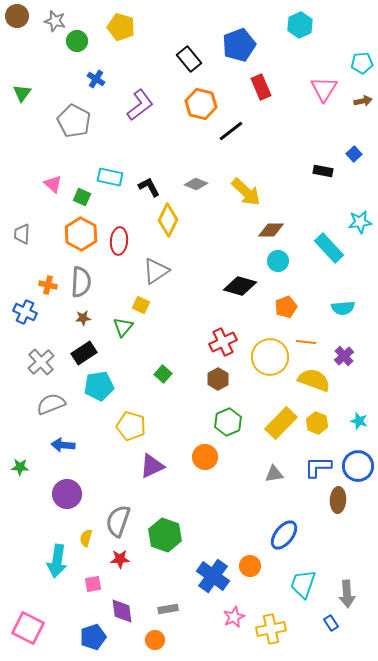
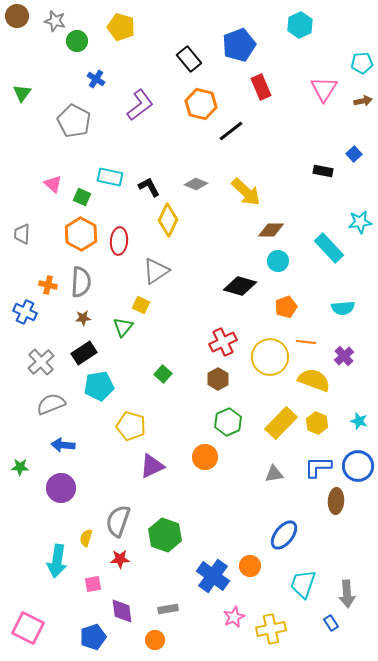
purple circle at (67, 494): moved 6 px left, 6 px up
brown ellipse at (338, 500): moved 2 px left, 1 px down
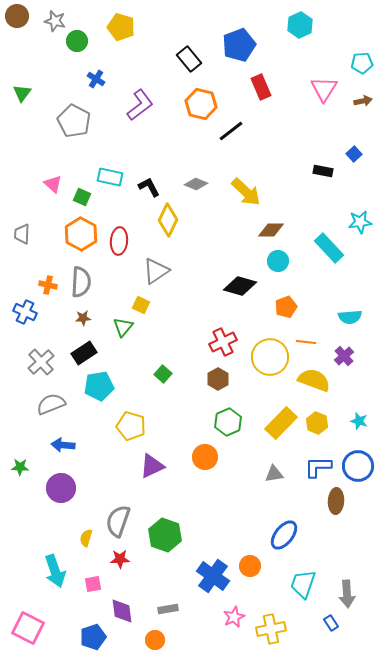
cyan semicircle at (343, 308): moved 7 px right, 9 px down
cyan arrow at (57, 561): moved 2 px left, 10 px down; rotated 28 degrees counterclockwise
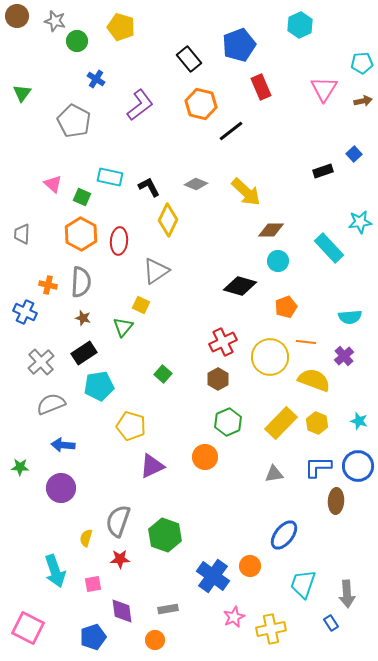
black rectangle at (323, 171): rotated 30 degrees counterclockwise
brown star at (83, 318): rotated 21 degrees clockwise
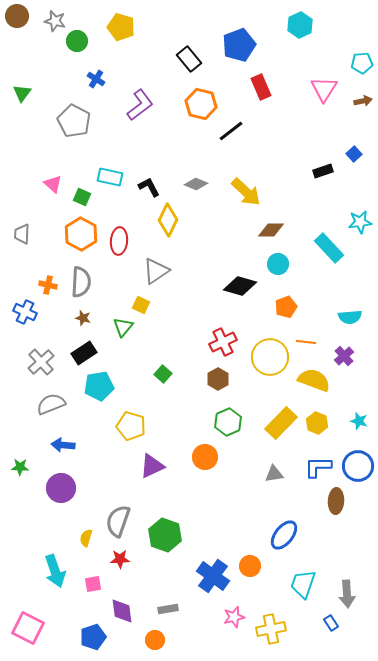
cyan circle at (278, 261): moved 3 px down
pink star at (234, 617): rotated 10 degrees clockwise
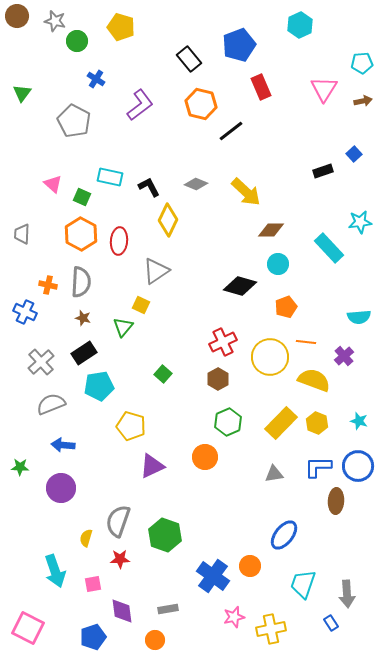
cyan semicircle at (350, 317): moved 9 px right
